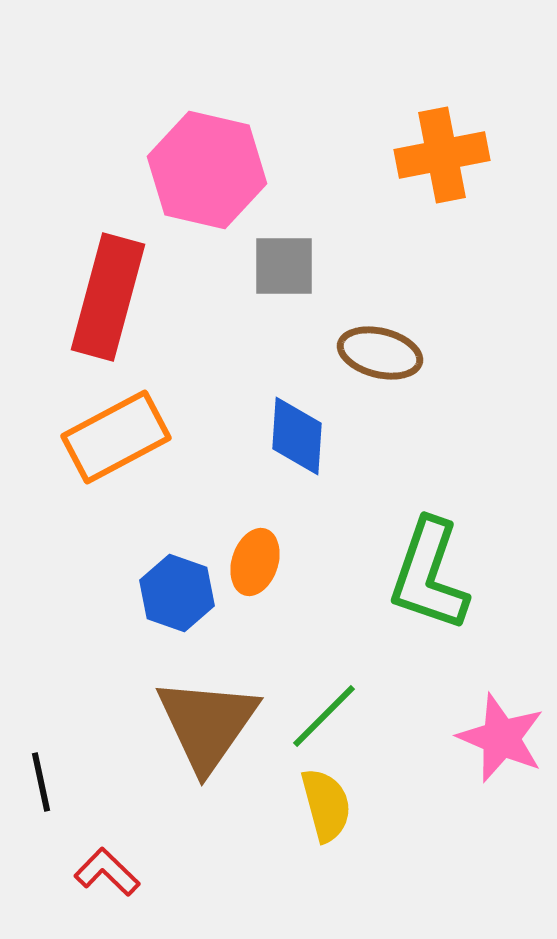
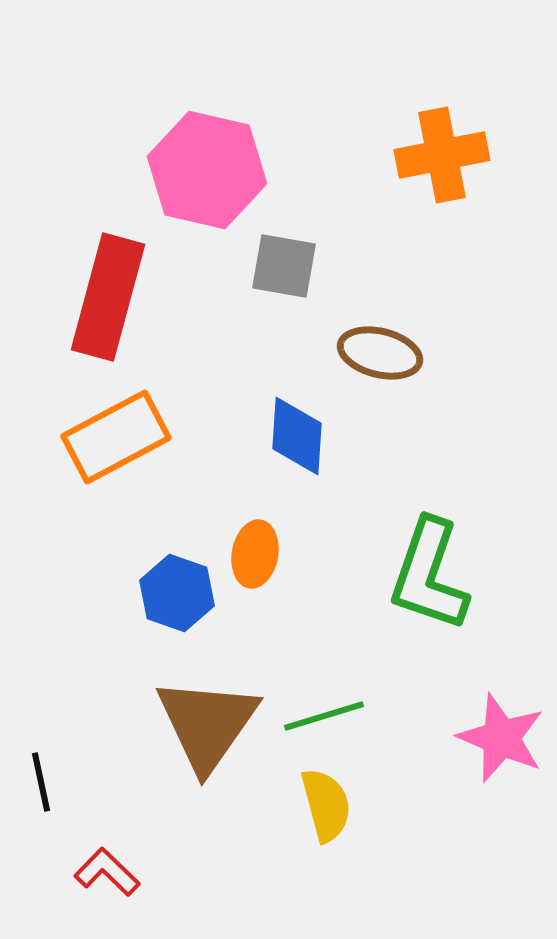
gray square: rotated 10 degrees clockwise
orange ellipse: moved 8 px up; rotated 8 degrees counterclockwise
green line: rotated 28 degrees clockwise
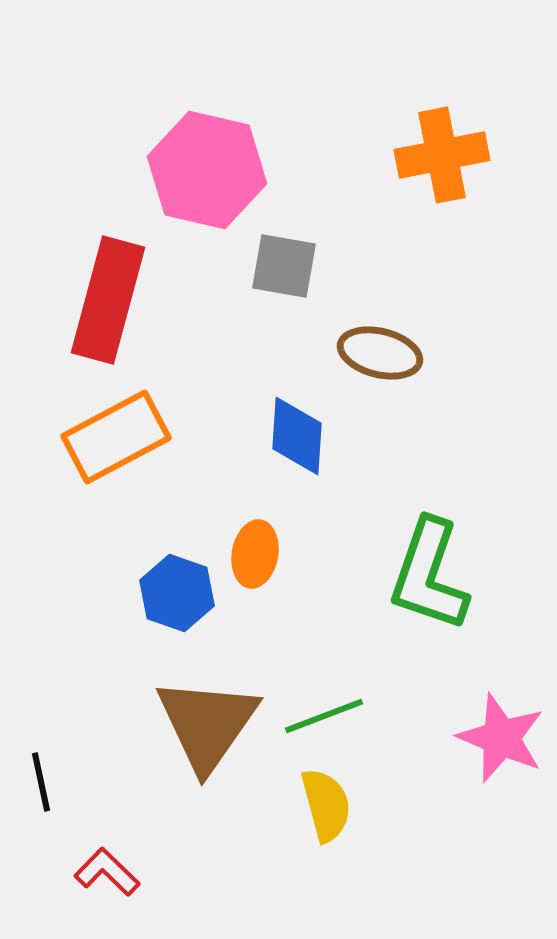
red rectangle: moved 3 px down
green line: rotated 4 degrees counterclockwise
